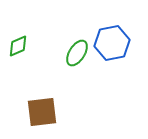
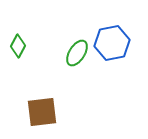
green diamond: rotated 40 degrees counterclockwise
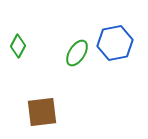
blue hexagon: moved 3 px right
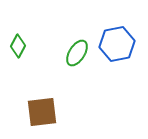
blue hexagon: moved 2 px right, 1 px down
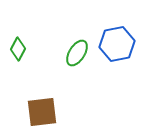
green diamond: moved 3 px down
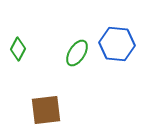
blue hexagon: rotated 16 degrees clockwise
brown square: moved 4 px right, 2 px up
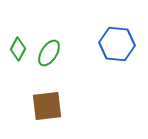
green ellipse: moved 28 px left
brown square: moved 1 px right, 4 px up
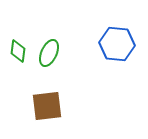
green diamond: moved 2 px down; rotated 20 degrees counterclockwise
green ellipse: rotated 8 degrees counterclockwise
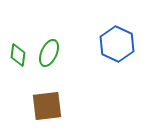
blue hexagon: rotated 20 degrees clockwise
green diamond: moved 4 px down
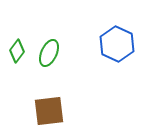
green diamond: moved 1 px left, 4 px up; rotated 30 degrees clockwise
brown square: moved 2 px right, 5 px down
